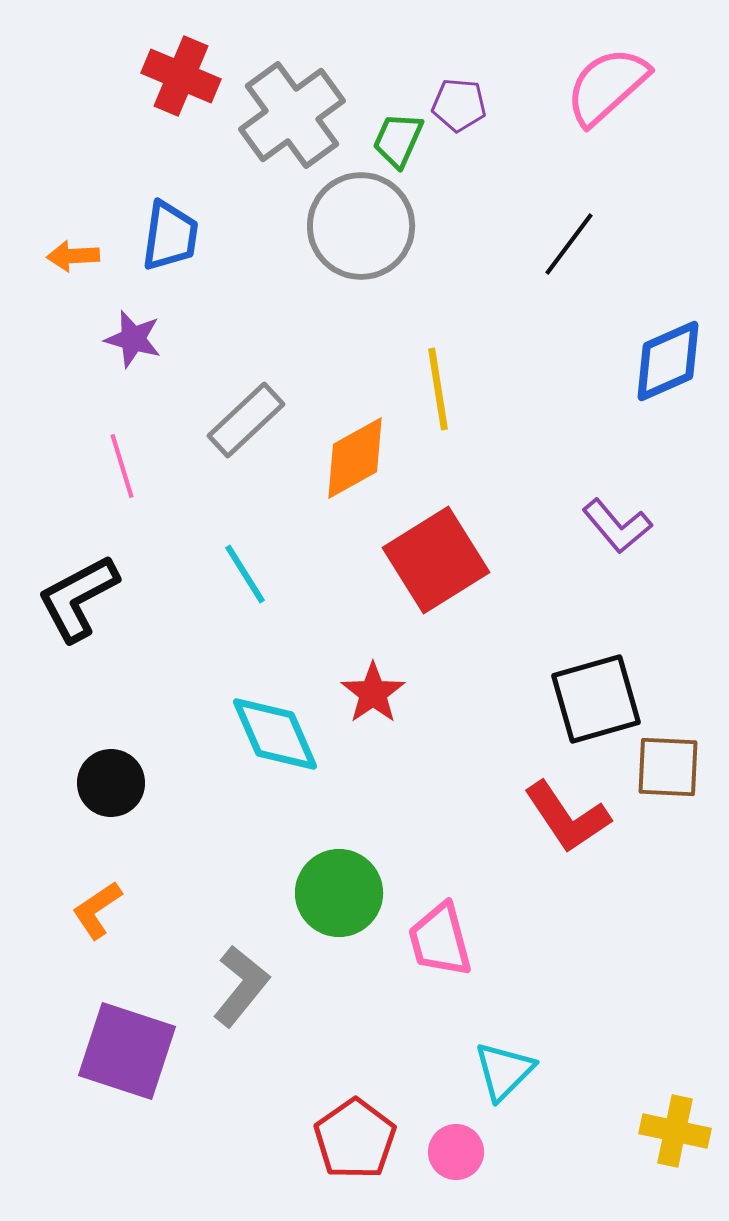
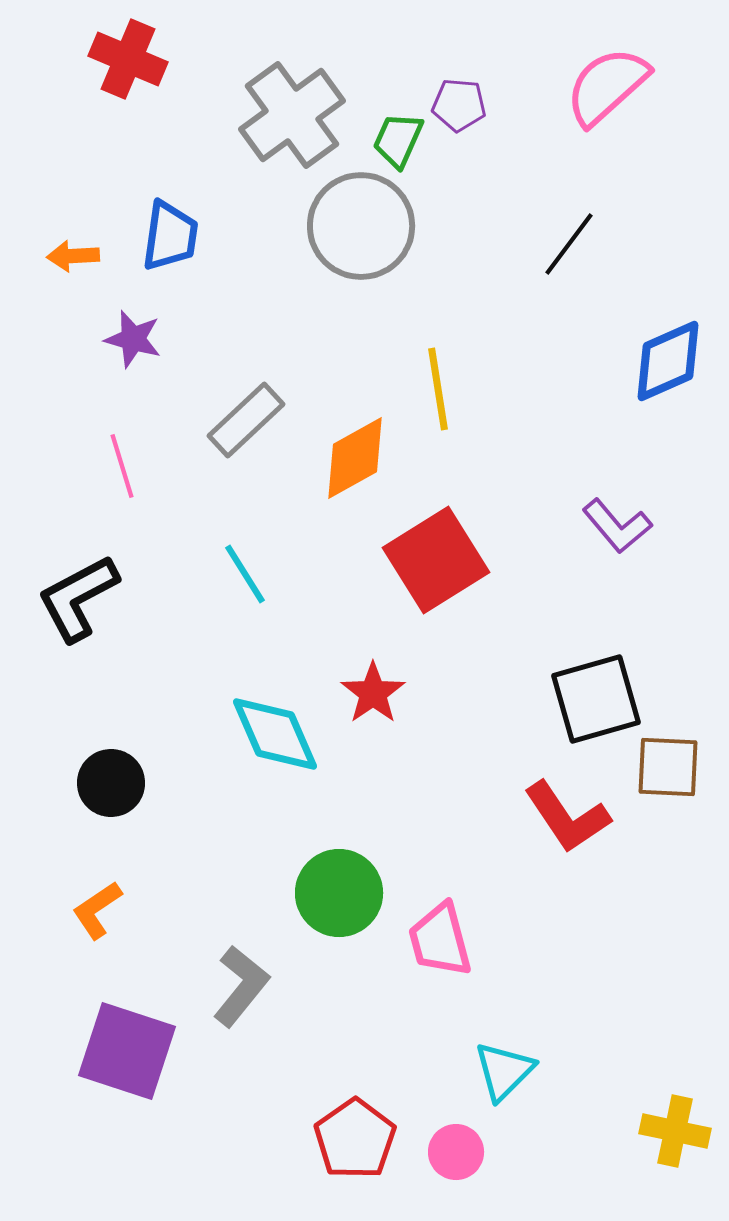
red cross: moved 53 px left, 17 px up
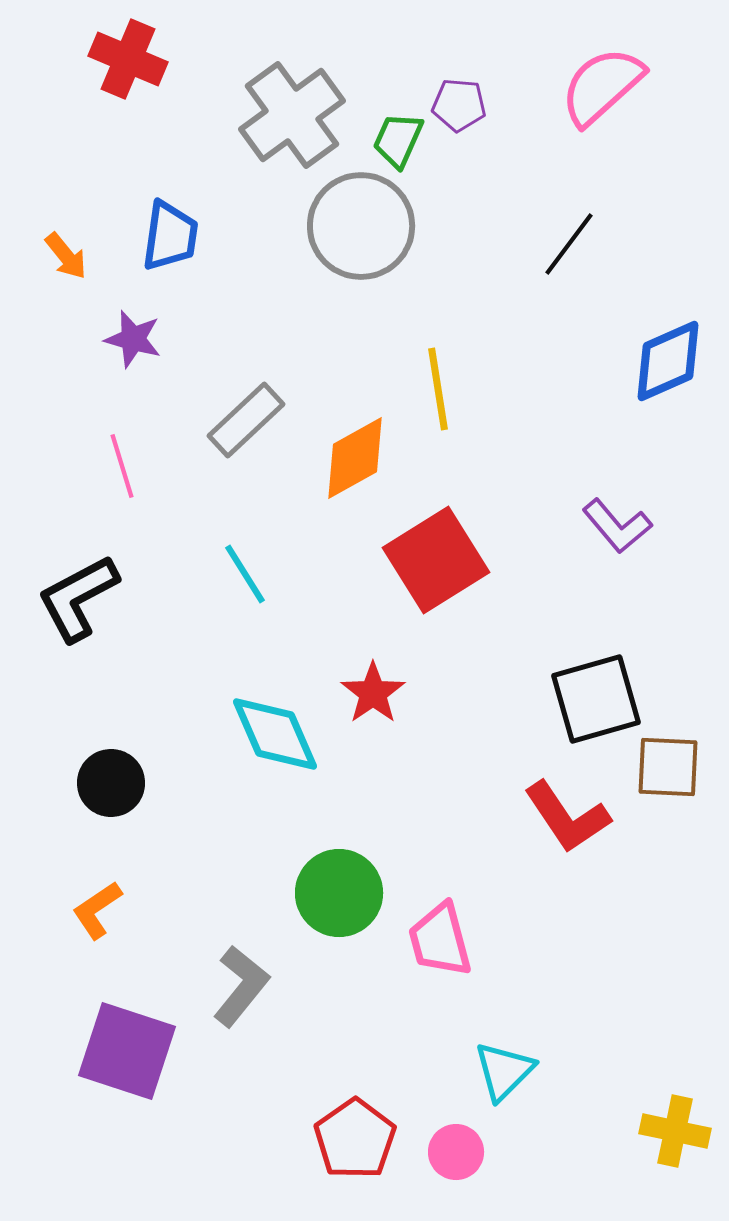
pink semicircle: moved 5 px left
orange arrow: moved 7 px left; rotated 126 degrees counterclockwise
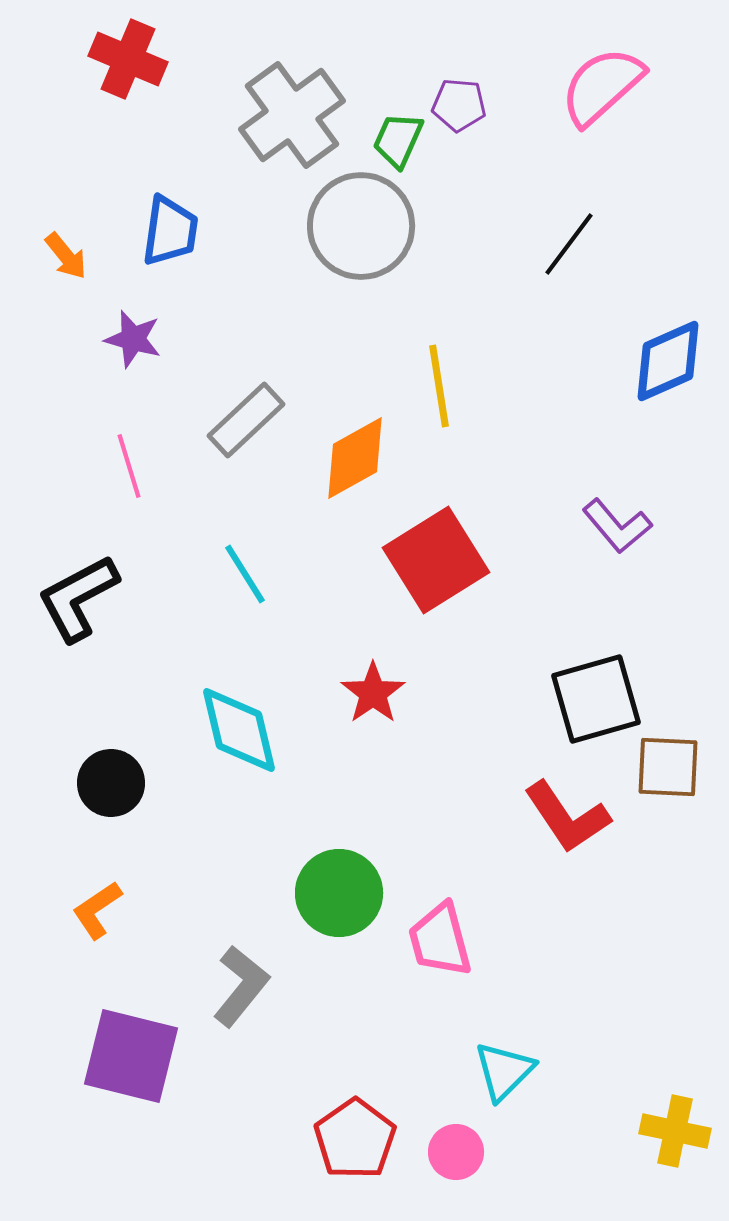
blue trapezoid: moved 5 px up
yellow line: moved 1 px right, 3 px up
pink line: moved 7 px right
cyan diamond: moved 36 px left, 4 px up; rotated 10 degrees clockwise
purple square: moved 4 px right, 5 px down; rotated 4 degrees counterclockwise
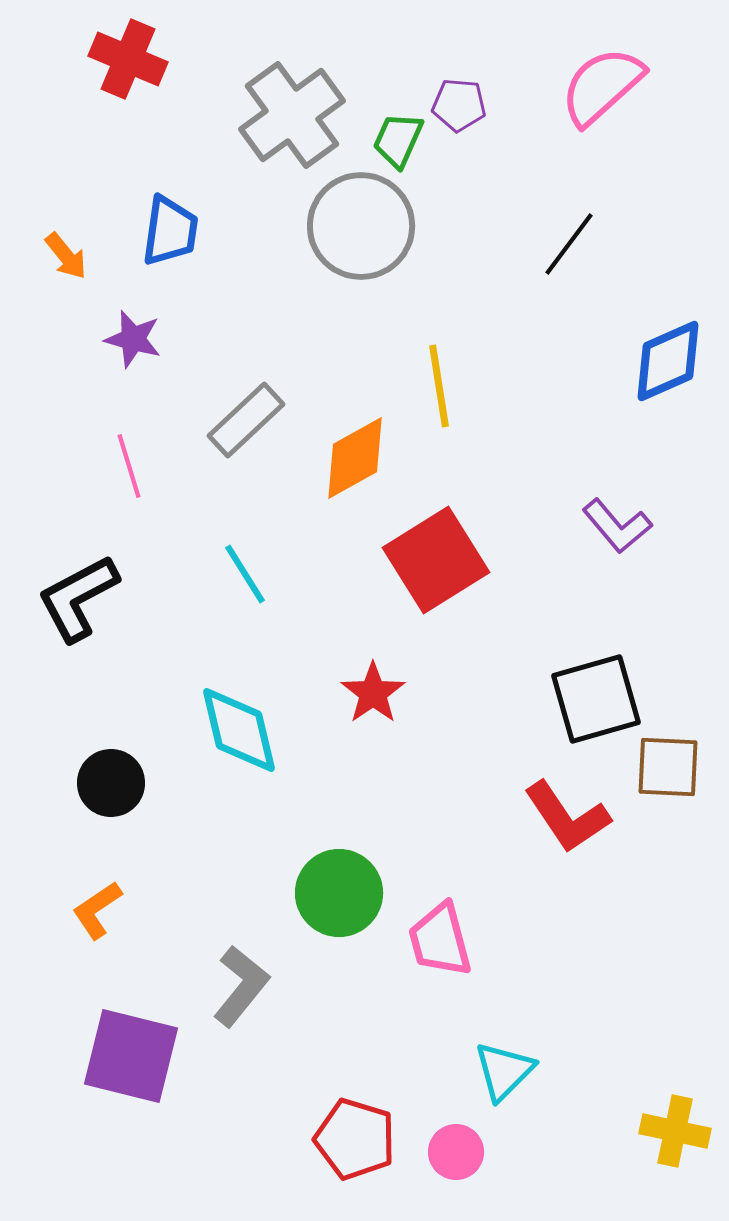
red pentagon: rotated 20 degrees counterclockwise
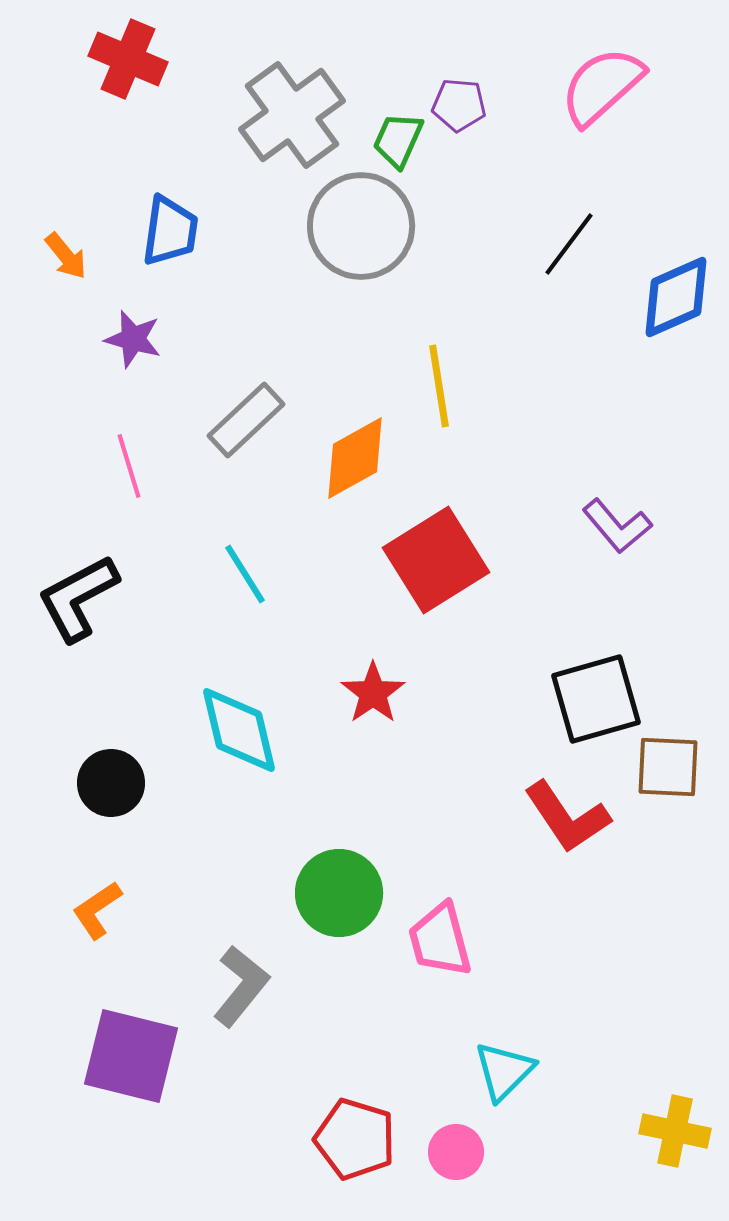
blue diamond: moved 8 px right, 64 px up
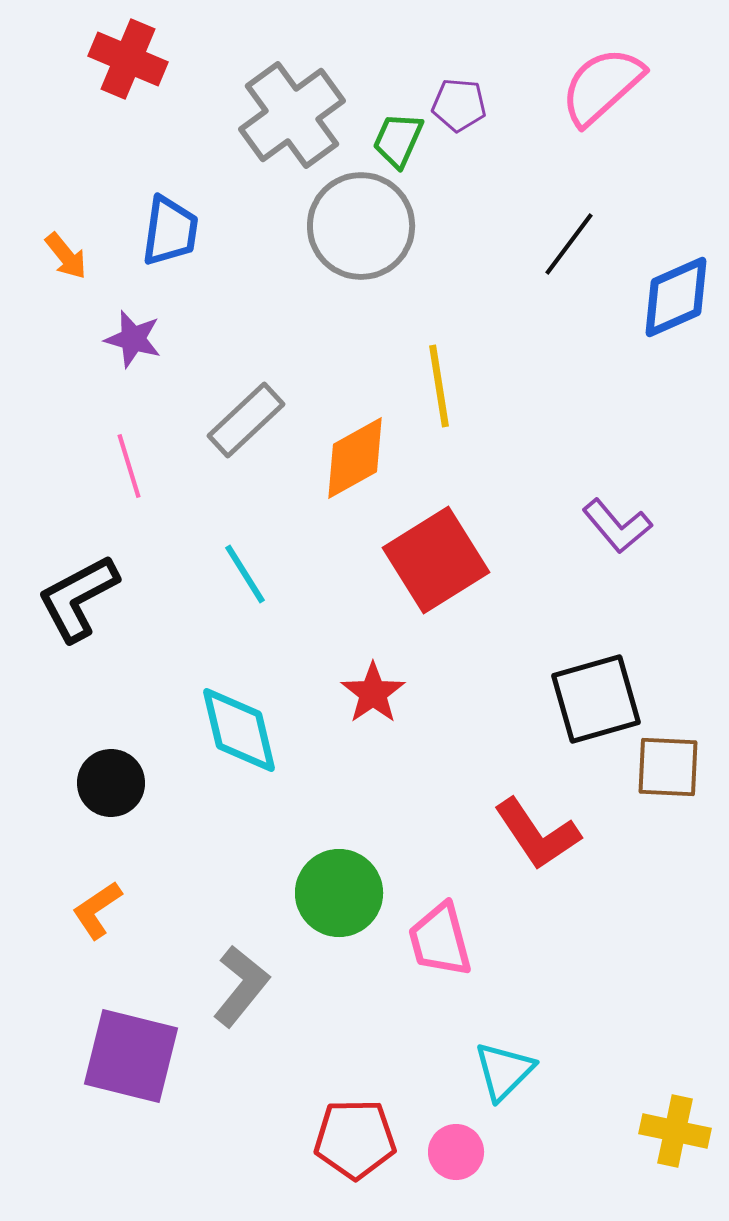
red L-shape: moved 30 px left, 17 px down
red pentagon: rotated 18 degrees counterclockwise
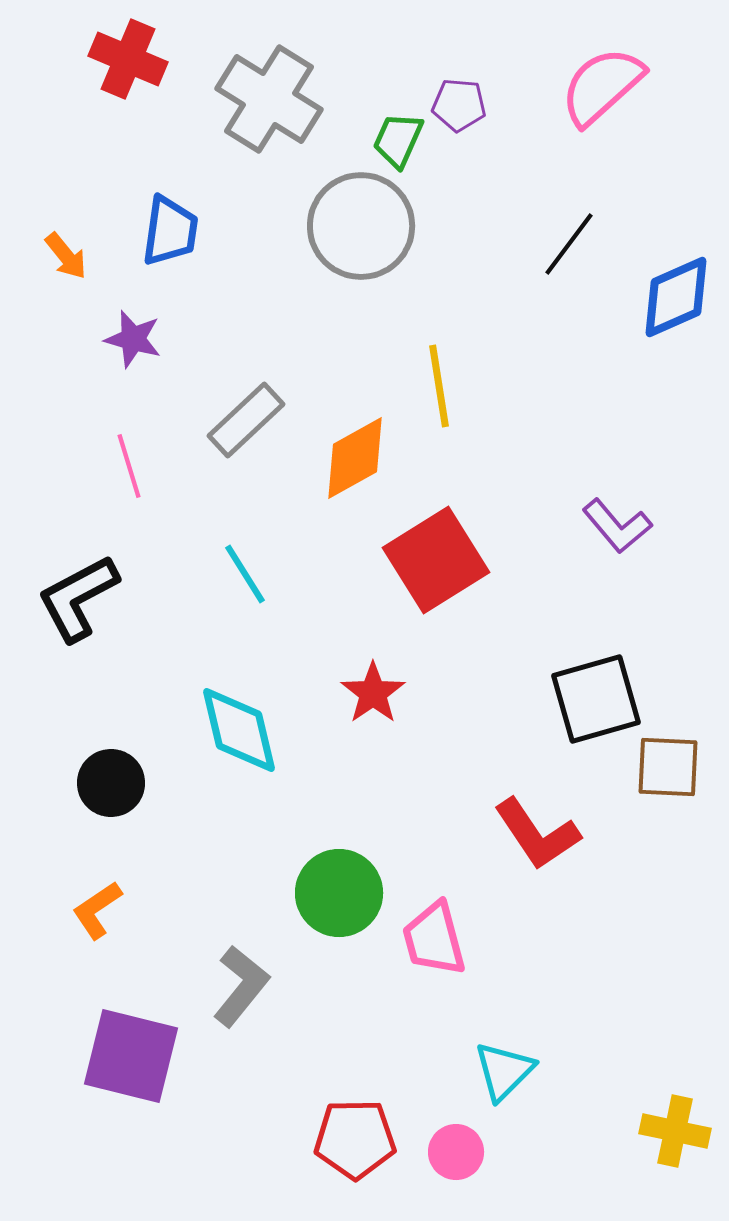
gray cross: moved 23 px left, 16 px up; rotated 22 degrees counterclockwise
pink trapezoid: moved 6 px left, 1 px up
